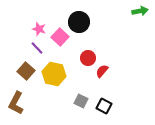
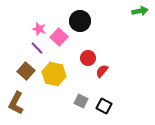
black circle: moved 1 px right, 1 px up
pink square: moved 1 px left
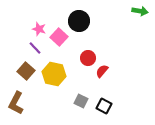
green arrow: rotated 21 degrees clockwise
black circle: moved 1 px left
purple line: moved 2 px left
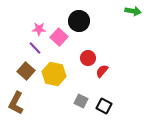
green arrow: moved 7 px left
pink star: rotated 16 degrees counterclockwise
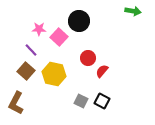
purple line: moved 4 px left, 2 px down
black square: moved 2 px left, 5 px up
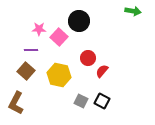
purple line: rotated 48 degrees counterclockwise
yellow hexagon: moved 5 px right, 1 px down
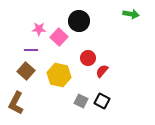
green arrow: moved 2 px left, 3 px down
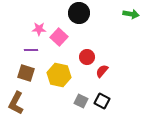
black circle: moved 8 px up
red circle: moved 1 px left, 1 px up
brown square: moved 2 px down; rotated 24 degrees counterclockwise
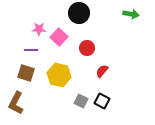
red circle: moved 9 px up
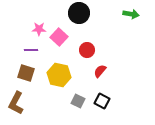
red circle: moved 2 px down
red semicircle: moved 2 px left
gray square: moved 3 px left
